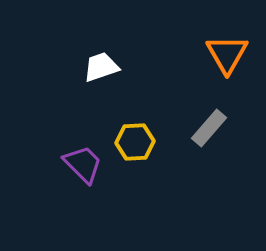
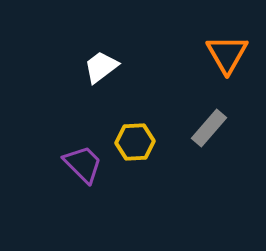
white trapezoid: rotated 18 degrees counterclockwise
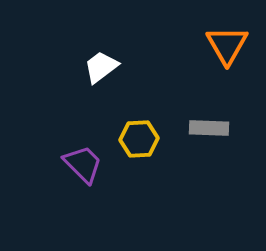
orange triangle: moved 9 px up
gray rectangle: rotated 51 degrees clockwise
yellow hexagon: moved 4 px right, 3 px up
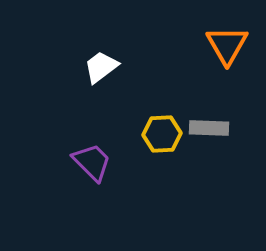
yellow hexagon: moved 23 px right, 5 px up
purple trapezoid: moved 9 px right, 2 px up
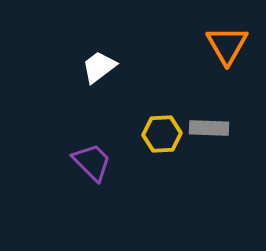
white trapezoid: moved 2 px left
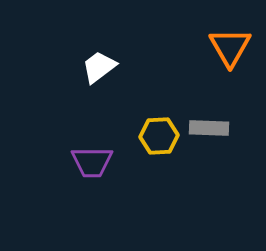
orange triangle: moved 3 px right, 2 px down
yellow hexagon: moved 3 px left, 2 px down
purple trapezoid: rotated 135 degrees clockwise
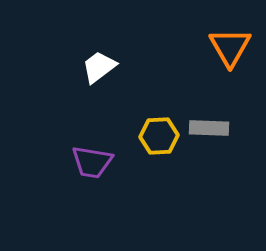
purple trapezoid: rotated 9 degrees clockwise
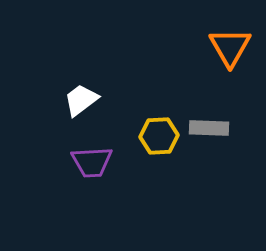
white trapezoid: moved 18 px left, 33 px down
purple trapezoid: rotated 12 degrees counterclockwise
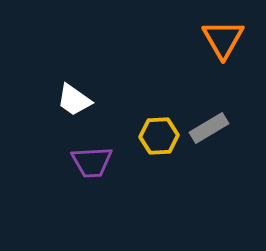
orange triangle: moved 7 px left, 8 px up
white trapezoid: moved 7 px left; rotated 108 degrees counterclockwise
gray rectangle: rotated 33 degrees counterclockwise
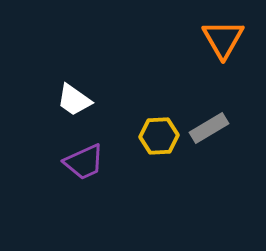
purple trapezoid: moved 8 px left; rotated 21 degrees counterclockwise
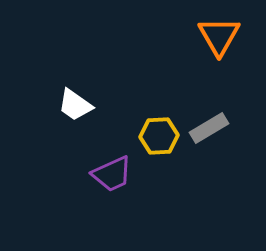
orange triangle: moved 4 px left, 3 px up
white trapezoid: moved 1 px right, 5 px down
purple trapezoid: moved 28 px right, 12 px down
